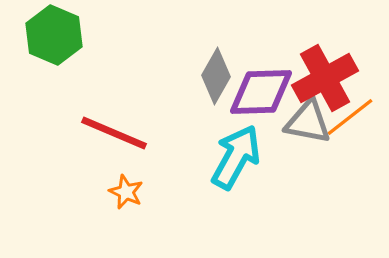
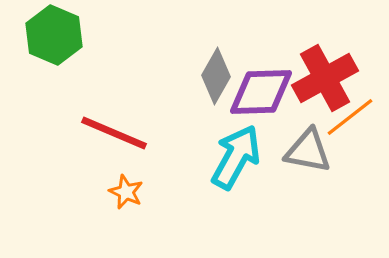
gray triangle: moved 29 px down
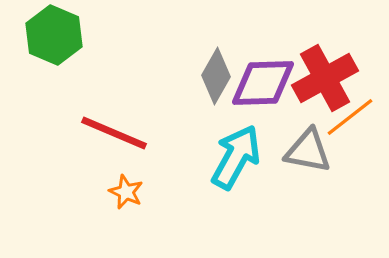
purple diamond: moved 2 px right, 9 px up
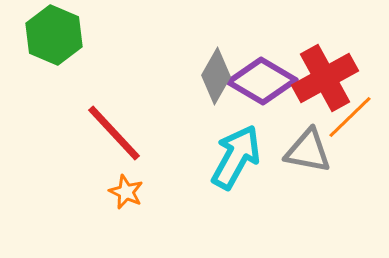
purple diamond: moved 1 px left, 2 px up; rotated 32 degrees clockwise
orange line: rotated 6 degrees counterclockwise
red line: rotated 24 degrees clockwise
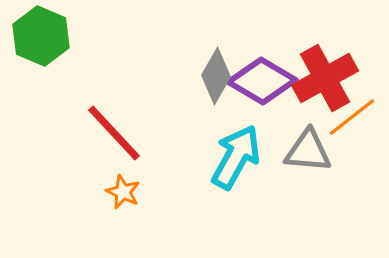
green hexagon: moved 13 px left, 1 px down
orange line: moved 2 px right; rotated 6 degrees clockwise
gray triangle: rotated 6 degrees counterclockwise
orange star: moved 3 px left
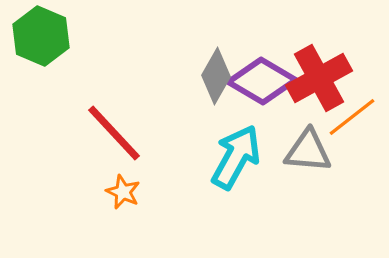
red cross: moved 6 px left
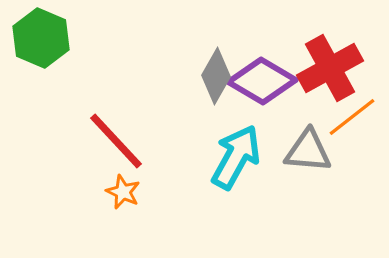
green hexagon: moved 2 px down
red cross: moved 11 px right, 10 px up
red line: moved 2 px right, 8 px down
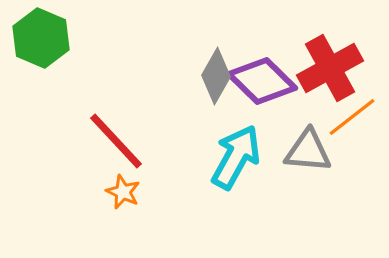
purple diamond: rotated 14 degrees clockwise
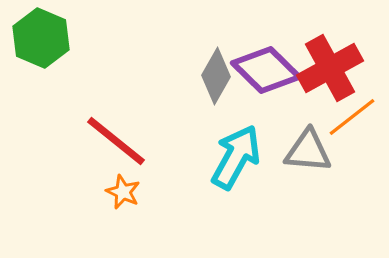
purple diamond: moved 4 px right, 11 px up
red line: rotated 8 degrees counterclockwise
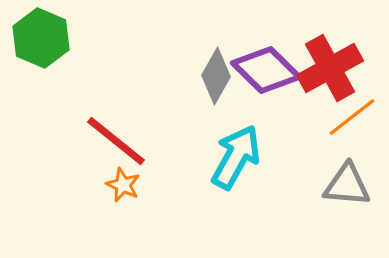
gray triangle: moved 39 px right, 34 px down
orange star: moved 7 px up
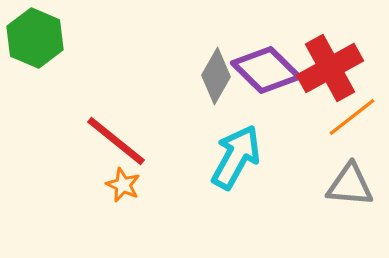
green hexagon: moved 6 px left
gray triangle: moved 3 px right
